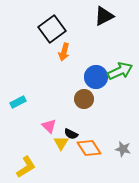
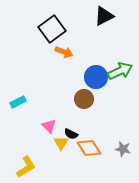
orange arrow: rotated 84 degrees counterclockwise
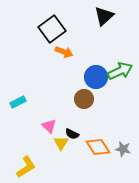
black triangle: rotated 15 degrees counterclockwise
black semicircle: moved 1 px right
orange diamond: moved 9 px right, 1 px up
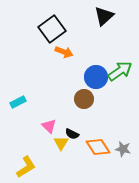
green arrow: rotated 10 degrees counterclockwise
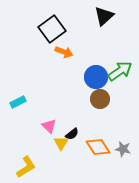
brown circle: moved 16 px right
black semicircle: rotated 64 degrees counterclockwise
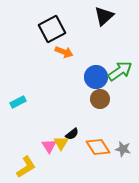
black square: rotated 8 degrees clockwise
pink triangle: moved 20 px down; rotated 14 degrees clockwise
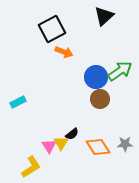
gray star: moved 2 px right, 5 px up; rotated 14 degrees counterclockwise
yellow L-shape: moved 5 px right
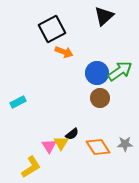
blue circle: moved 1 px right, 4 px up
brown circle: moved 1 px up
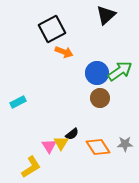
black triangle: moved 2 px right, 1 px up
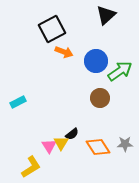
blue circle: moved 1 px left, 12 px up
